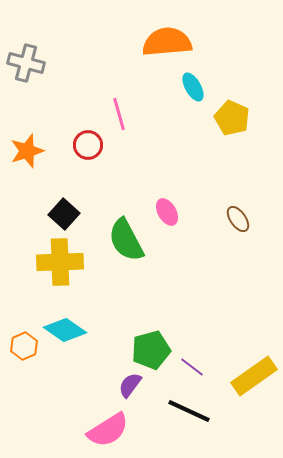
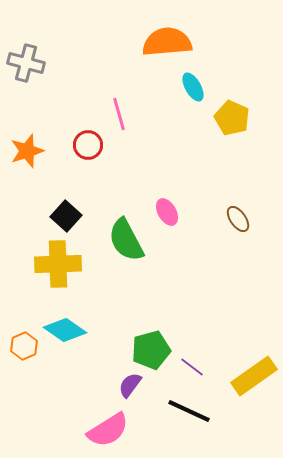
black square: moved 2 px right, 2 px down
yellow cross: moved 2 px left, 2 px down
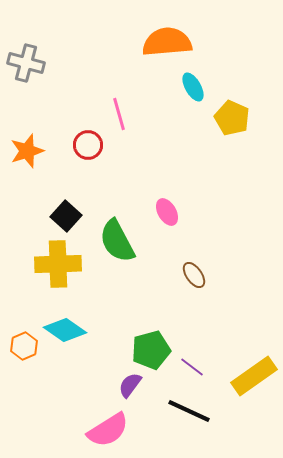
brown ellipse: moved 44 px left, 56 px down
green semicircle: moved 9 px left, 1 px down
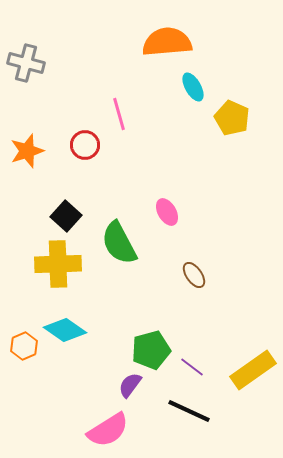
red circle: moved 3 px left
green semicircle: moved 2 px right, 2 px down
yellow rectangle: moved 1 px left, 6 px up
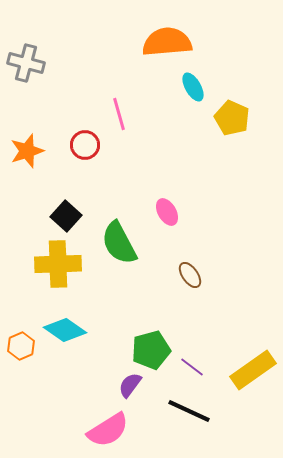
brown ellipse: moved 4 px left
orange hexagon: moved 3 px left
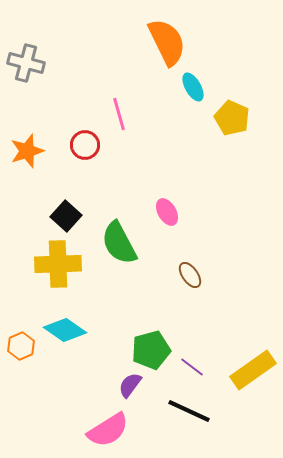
orange semicircle: rotated 69 degrees clockwise
